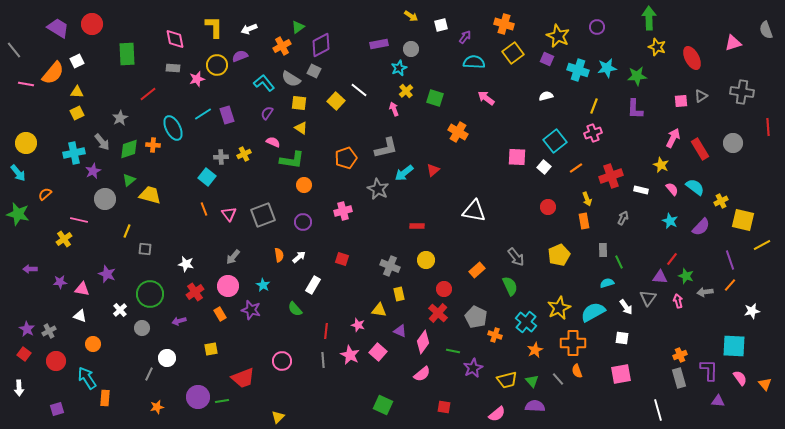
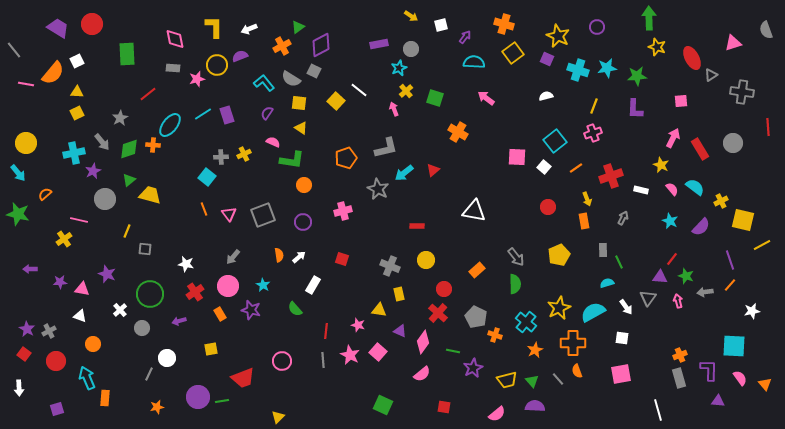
gray triangle at (701, 96): moved 10 px right, 21 px up
cyan ellipse at (173, 128): moved 3 px left, 3 px up; rotated 65 degrees clockwise
green semicircle at (510, 286): moved 5 px right, 2 px up; rotated 24 degrees clockwise
cyan arrow at (87, 378): rotated 10 degrees clockwise
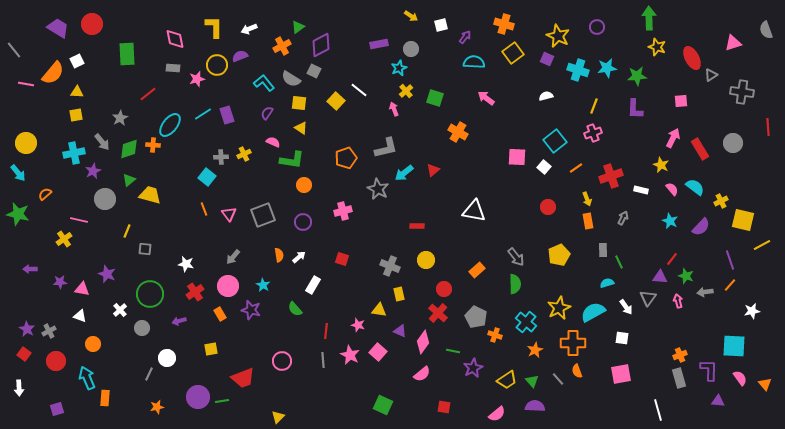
yellow square at (77, 113): moved 1 px left, 2 px down; rotated 16 degrees clockwise
orange rectangle at (584, 221): moved 4 px right
yellow trapezoid at (507, 380): rotated 20 degrees counterclockwise
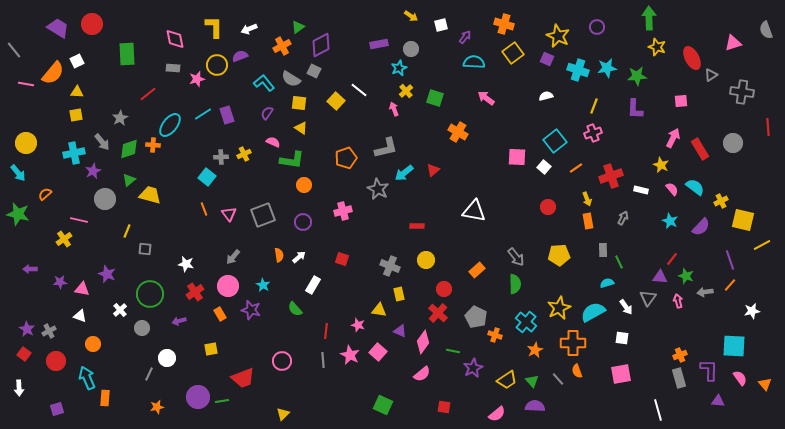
yellow pentagon at (559, 255): rotated 20 degrees clockwise
yellow triangle at (278, 417): moved 5 px right, 3 px up
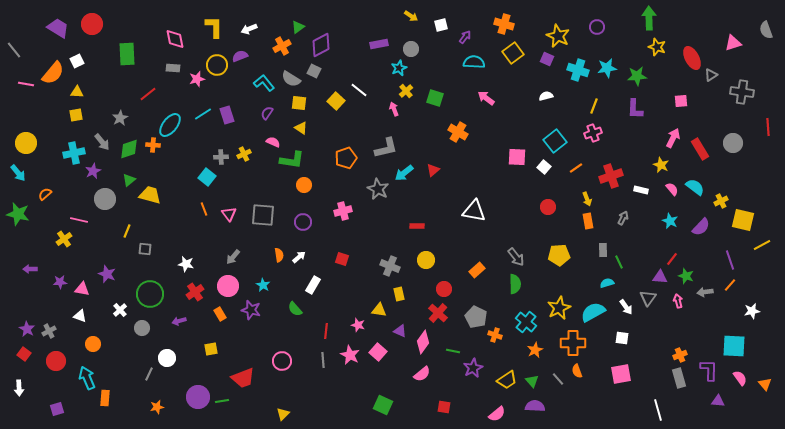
gray square at (263, 215): rotated 25 degrees clockwise
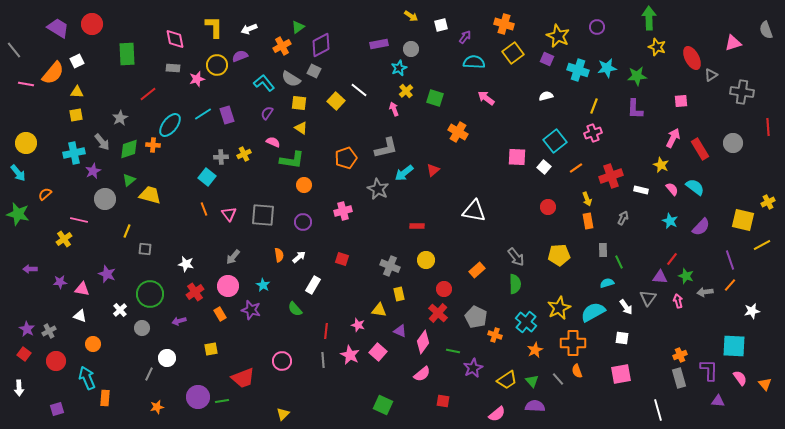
yellow cross at (721, 201): moved 47 px right, 1 px down
red square at (444, 407): moved 1 px left, 6 px up
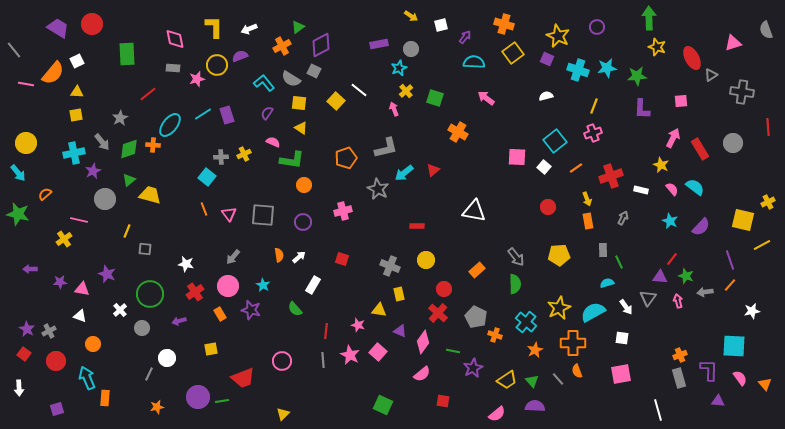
purple L-shape at (635, 109): moved 7 px right
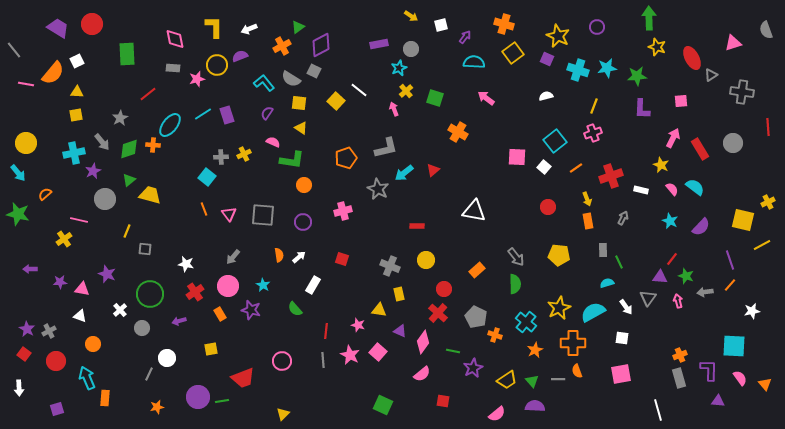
yellow pentagon at (559, 255): rotated 10 degrees clockwise
gray line at (558, 379): rotated 48 degrees counterclockwise
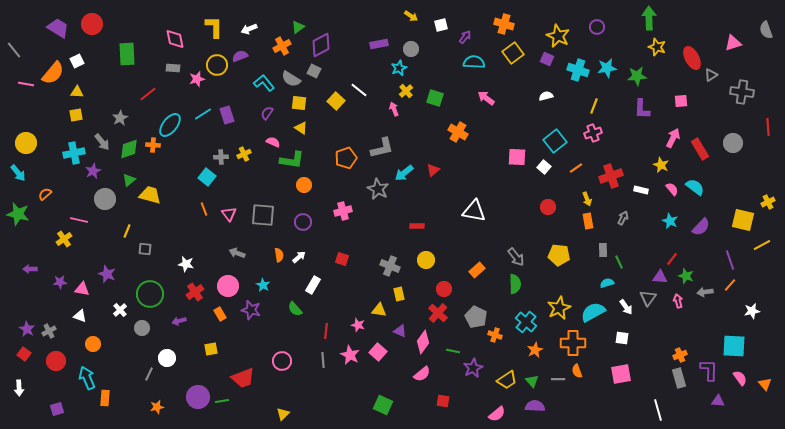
gray L-shape at (386, 148): moved 4 px left
gray arrow at (233, 257): moved 4 px right, 4 px up; rotated 70 degrees clockwise
